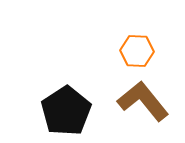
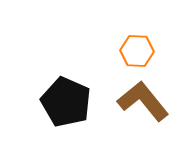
black pentagon: moved 9 px up; rotated 15 degrees counterclockwise
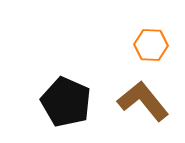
orange hexagon: moved 14 px right, 6 px up
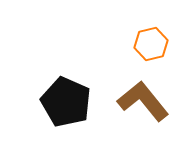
orange hexagon: moved 1 px up; rotated 16 degrees counterclockwise
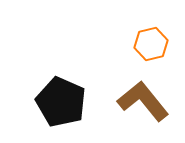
black pentagon: moved 5 px left
